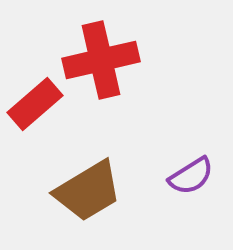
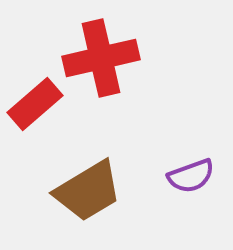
red cross: moved 2 px up
purple semicircle: rotated 12 degrees clockwise
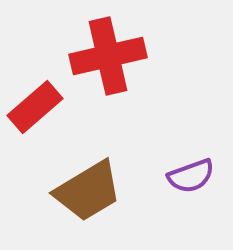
red cross: moved 7 px right, 2 px up
red rectangle: moved 3 px down
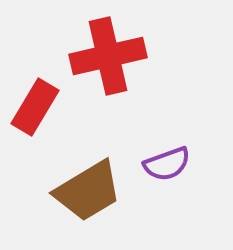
red rectangle: rotated 18 degrees counterclockwise
purple semicircle: moved 24 px left, 12 px up
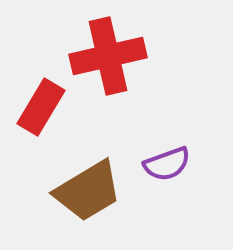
red rectangle: moved 6 px right
